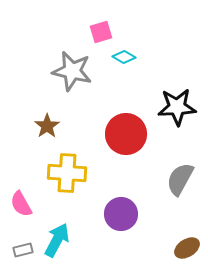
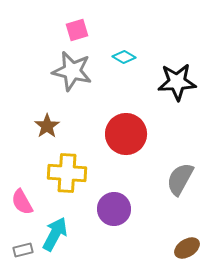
pink square: moved 24 px left, 2 px up
black star: moved 25 px up
pink semicircle: moved 1 px right, 2 px up
purple circle: moved 7 px left, 5 px up
cyan arrow: moved 2 px left, 6 px up
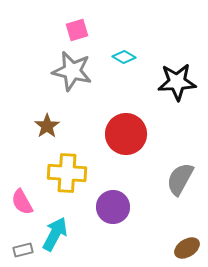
purple circle: moved 1 px left, 2 px up
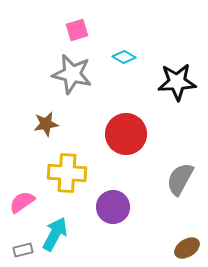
gray star: moved 3 px down
brown star: moved 1 px left, 2 px up; rotated 25 degrees clockwise
pink semicircle: rotated 84 degrees clockwise
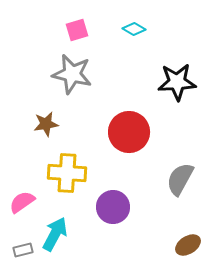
cyan diamond: moved 10 px right, 28 px up
red circle: moved 3 px right, 2 px up
brown ellipse: moved 1 px right, 3 px up
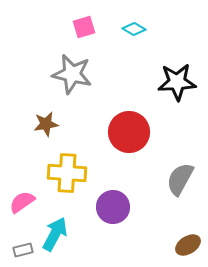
pink square: moved 7 px right, 3 px up
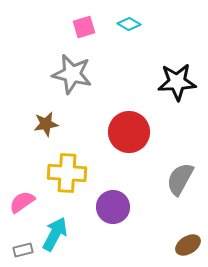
cyan diamond: moved 5 px left, 5 px up
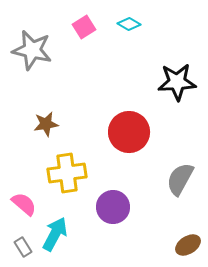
pink square: rotated 15 degrees counterclockwise
gray star: moved 40 px left, 24 px up
yellow cross: rotated 12 degrees counterclockwise
pink semicircle: moved 2 px right, 2 px down; rotated 76 degrees clockwise
gray rectangle: moved 3 px up; rotated 72 degrees clockwise
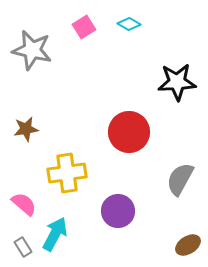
brown star: moved 20 px left, 5 px down
purple circle: moved 5 px right, 4 px down
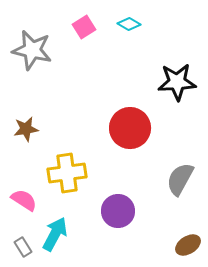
red circle: moved 1 px right, 4 px up
pink semicircle: moved 4 px up; rotated 8 degrees counterclockwise
